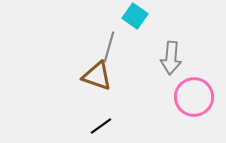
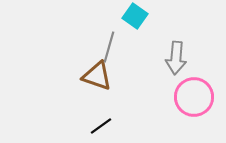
gray arrow: moved 5 px right
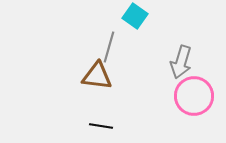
gray arrow: moved 5 px right, 4 px down; rotated 12 degrees clockwise
brown triangle: rotated 12 degrees counterclockwise
pink circle: moved 1 px up
black line: rotated 45 degrees clockwise
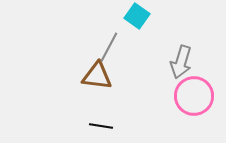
cyan square: moved 2 px right
gray line: rotated 12 degrees clockwise
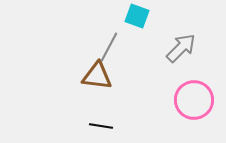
cyan square: rotated 15 degrees counterclockwise
gray arrow: moved 14 px up; rotated 152 degrees counterclockwise
pink circle: moved 4 px down
